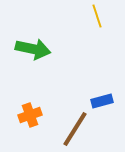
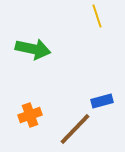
brown line: rotated 12 degrees clockwise
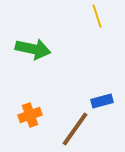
brown line: rotated 9 degrees counterclockwise
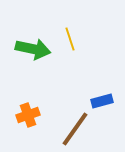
yellow line: moved 27 px left, 23 px down
orange cross: moved 2 px left
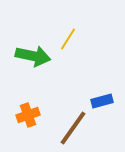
yellow line: moved 2 px left; rotated 50 degrees clockwise
green arrow: moved 7 px down
brown line: moved 2 px left, 1 px up
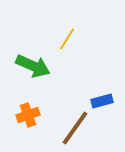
yellow line: moved 1 px left
green arrow: moved 10 px down; rotated 12 degrees clockwise
brown line: moved 2 px right
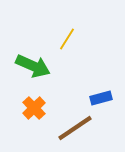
blue rectangle: moved 1 px left, 3 px up
orange cross: moved 6 px right, 7 px up; rotated 25 degrees counterclockwise
brown line: rotated 21 degrees clockwise
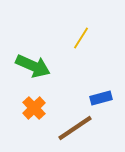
yellow line: moved 14 px right, 1 px up
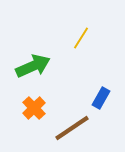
green arrow: rotated 48 degrees counterclockwise
blue rectangle: rotated 45 degrees counterclockwise
brown line: moved 3 px left
